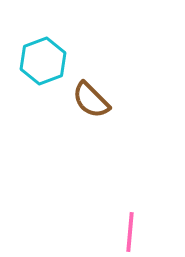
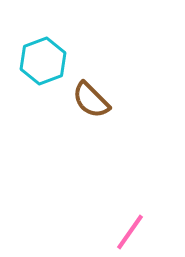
pink line: rotated 30 degrees clockwise
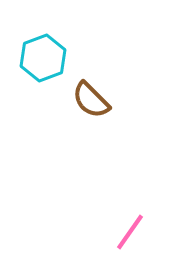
cyan hexagon: moved 3 px up
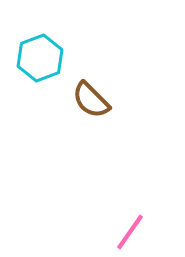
cyan hexagon: moved 3 px left
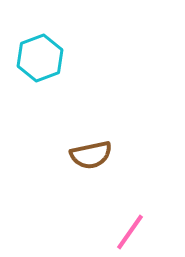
brown semicircle: moved 55 px down; rotated 57 degrees counterclockwise
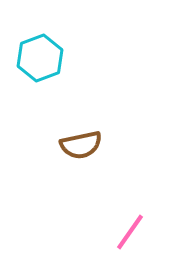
brown semicircle: moved 10 px left, 10 px up
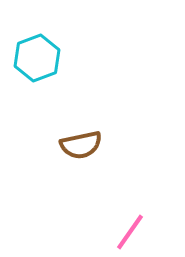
cyan hexagon: moved 3 px left
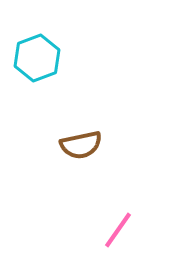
pink line: moved 12 px left, 2 px up
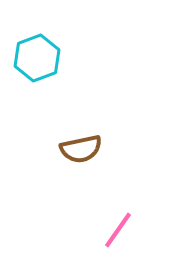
brown semicircle: moved 4 px down
